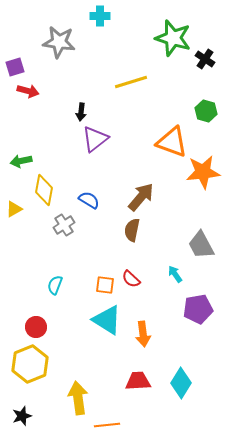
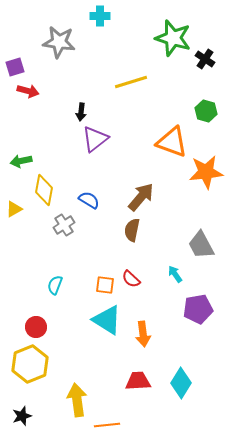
orange star: moved 3 px right
yellow arrow: moved 1 px left, 2 px down
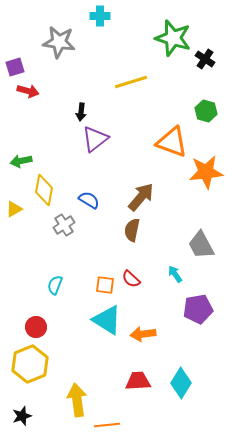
orange arrow: rotated 90 degrees clockwise
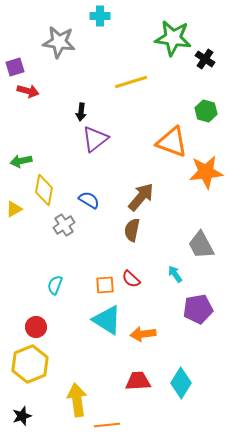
green star: rotated 9 degrees counterclockwise
orange square: rotated 12 degrees counterclockwise
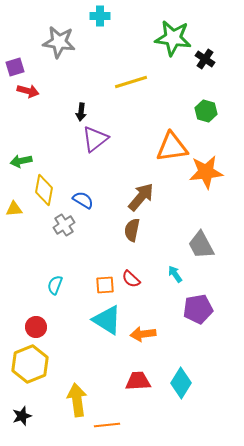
orange triangle: moved 5 px down; rotated 28 degrees counterclockwise
blue semicircle: moved 6 px left
yellow triangle: rotated 24 degrees clockwise
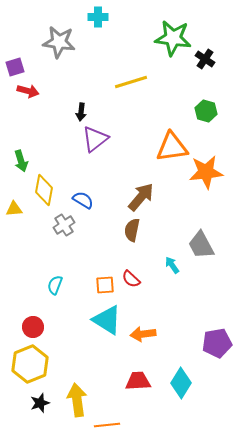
cyan cross: moved 2 px left, 1 px down
green arrow: rotated 95 degrees counterclockwise
cyan arrow: moved 3 px left, 9 px up
purple pentagon: moved 19 px right, 34 px down
red circle: moved 3 px left
black star: moved 18 px right, 13 px up
